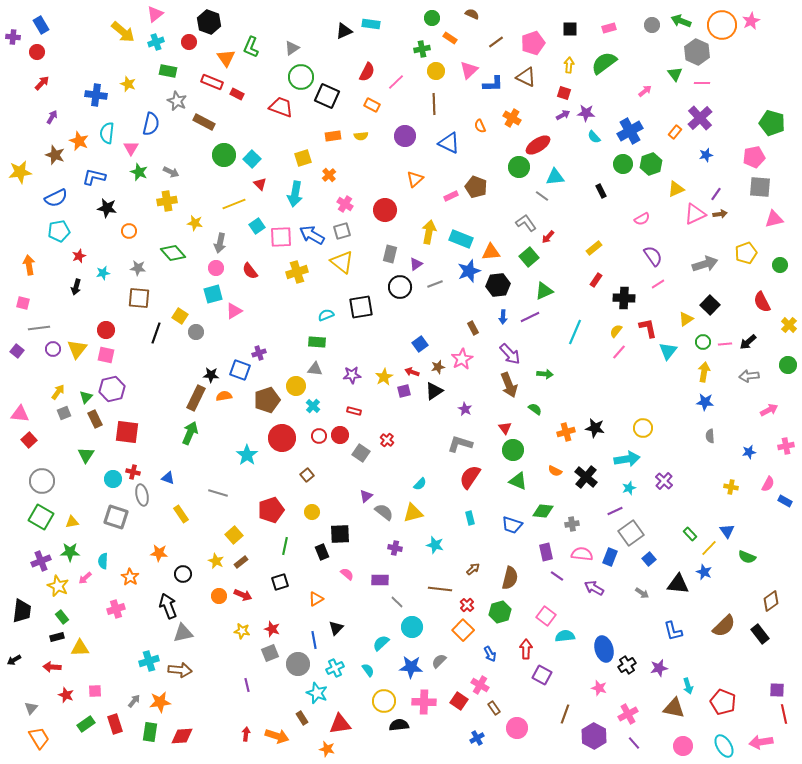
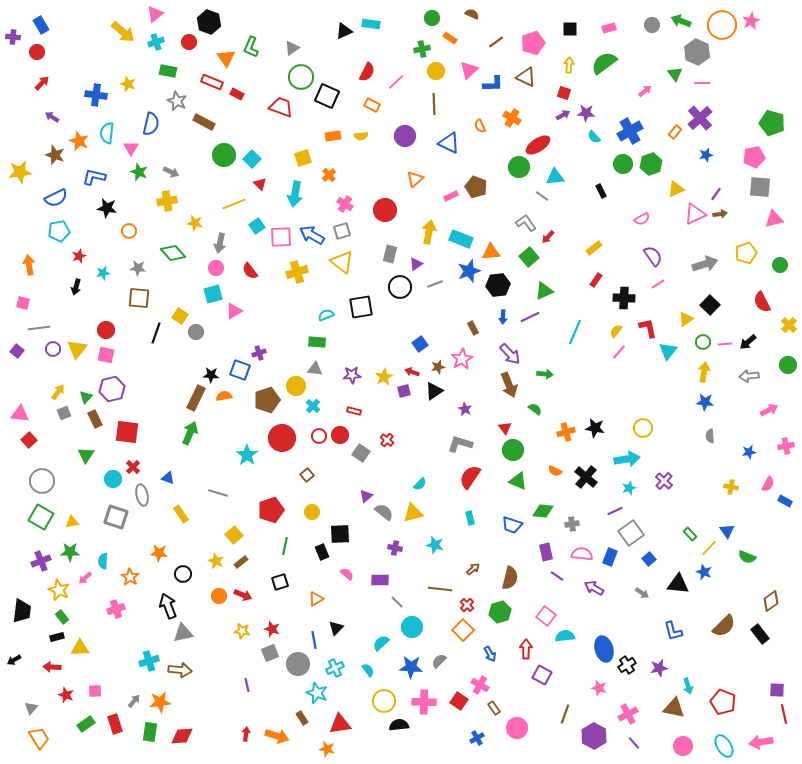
purple arrow at (52, 117): rotated 88 degrees counterclockwise
red cross at (133, 472): moved 5 px up; rotated 32 degrees clockwise
yellow star at (58, 586): moved 1 px right, 4 px down
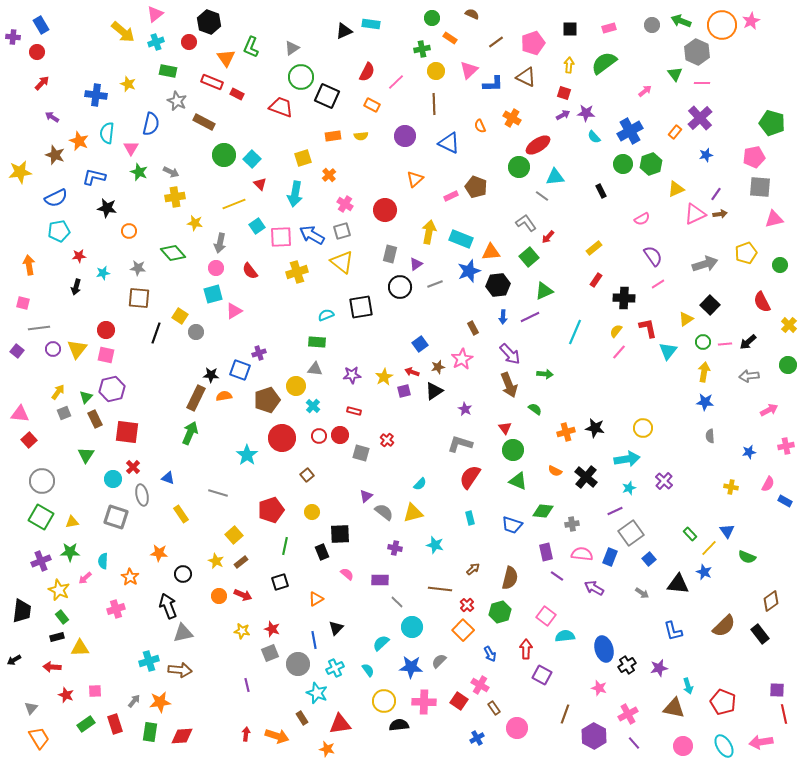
yellow cross at (167, 201): moved 8 px right, 4 px up
red star at (79, 256): rotated 16 degrees clockwise
gray square at (361, 453): rotated 18 degrees counterclockwise
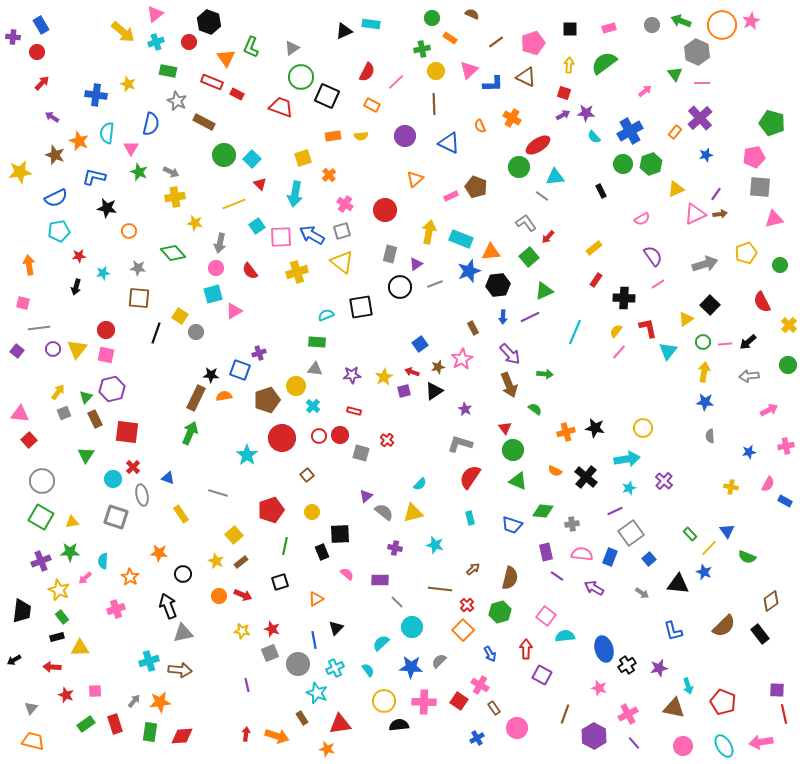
orange trapezoid at (39, 738): moved 6 px left, 3 px down; rotated 45 degrees counterclockwise
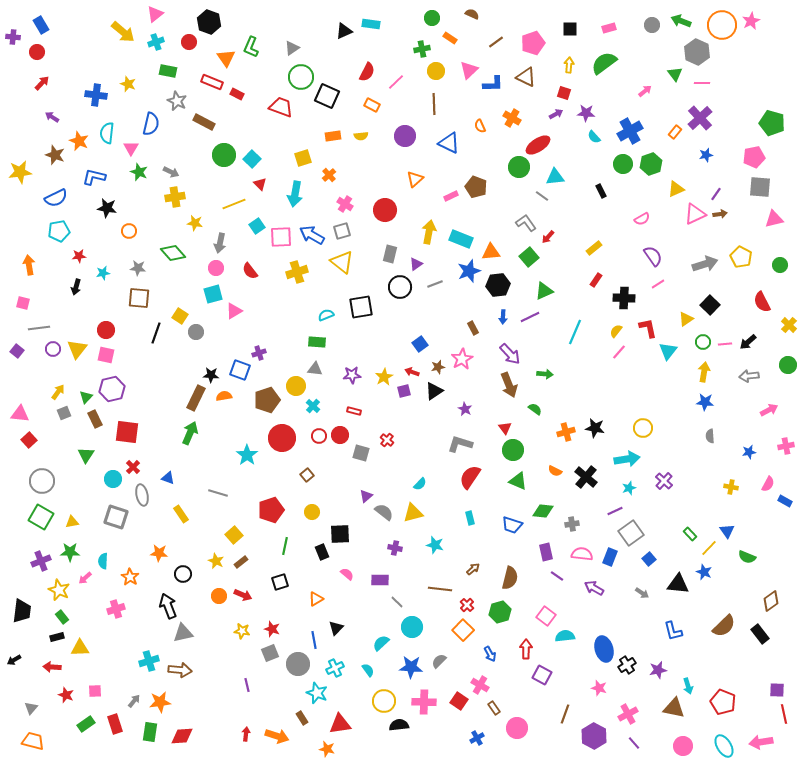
purple arrow at (563, 115): moved 7 px left, 1 px up
yellow pentagon at (746, 253): moved 5 px left, 4 px down; rotated 25 degrees counterclockwise
purple star at (659, 668): moved 1 px left, 2 px down
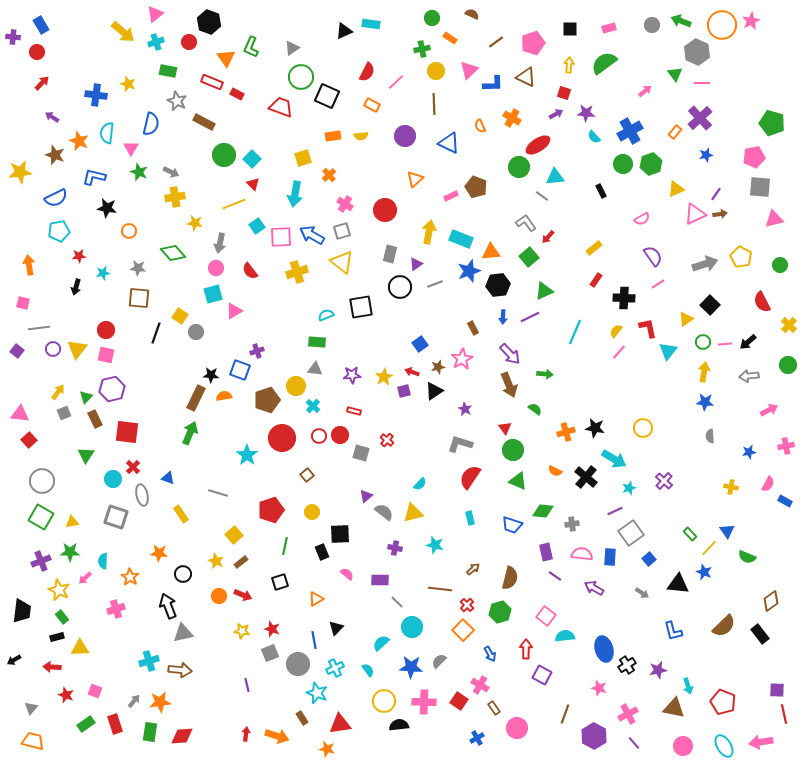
red triangle at (260, 184): moved 7 px left
purple cross at (259, 353): moved 2 px left, 2 px up
cyan arrow at (627, 459): moved 13 px left; rotated 40 degrees clockwise
blue rectangle at (610, 557): rotated 18 degrees counterclockwise
purple line at (557, 576): moved 2 px left
pink square at (95, 691): rotated 24 degrees clockwise
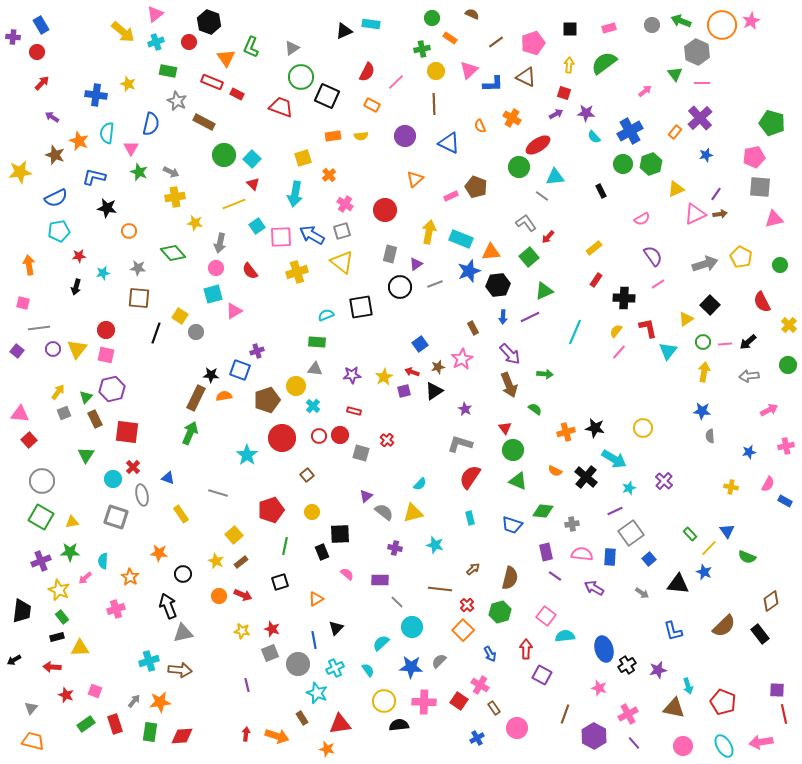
blue star at (705, 402): moved 3 px left, 9 px down
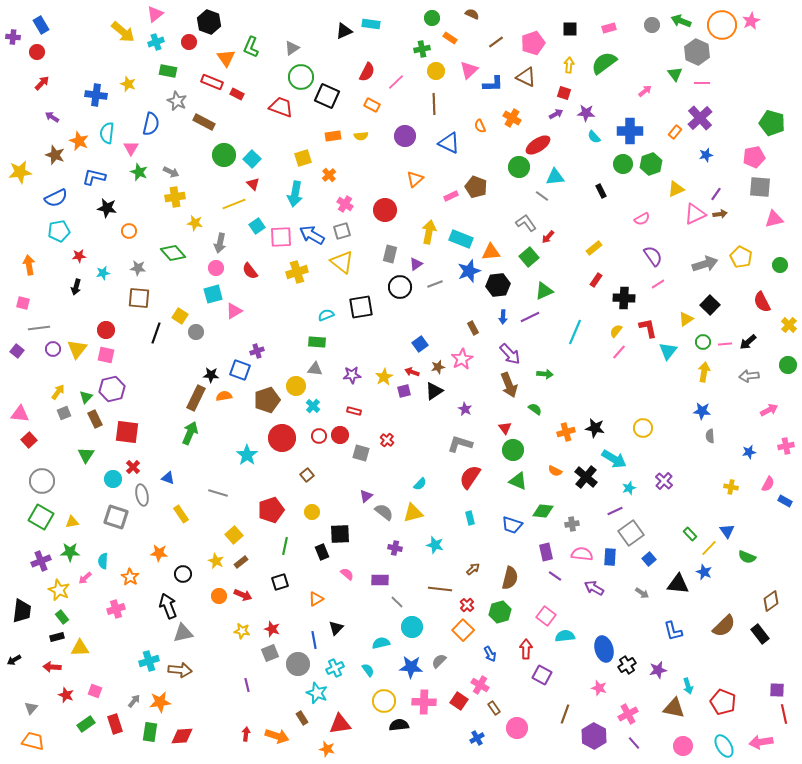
blue cross at (630, 131): rotated 30 degrees clockwise
cyan semicircle at (381, 643): rotated 30 degrees clockwise
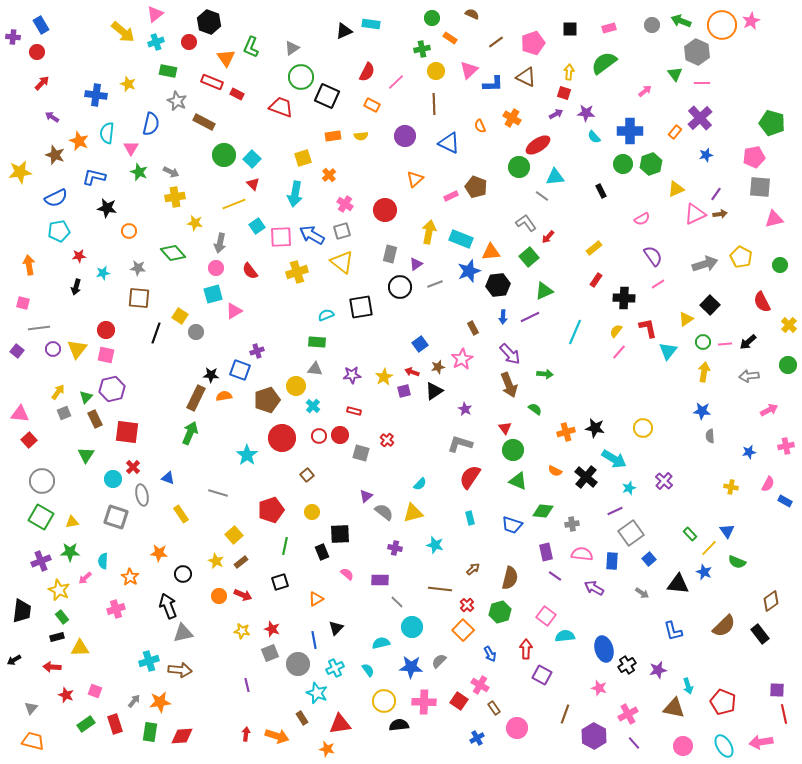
yellow arrow at (569, 65): moved 7 px down
blue rectangle at (610, 557): moved 2 px right, 4 px down
green semicircle at (747, 557): moved 10 px left, 5 px down
